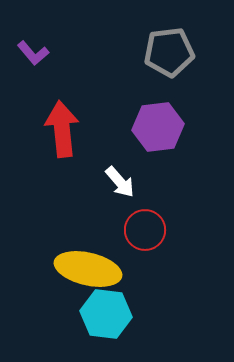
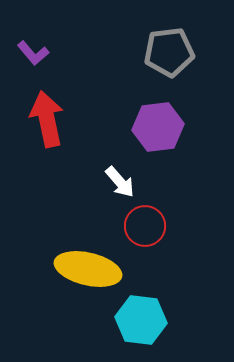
red arrow: moved 15 px left, 10 px up; rotated 6 degrees counterclockwise
red circle: moved 4 px up
cyan hexagon: moved 35 px right, 6 px down
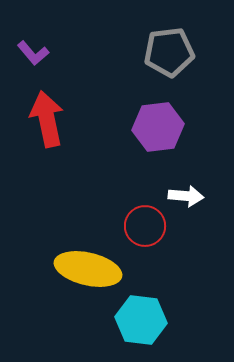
white arrow: moved 66 px right, 14 px down; rotated 44 degrees counterclockwise
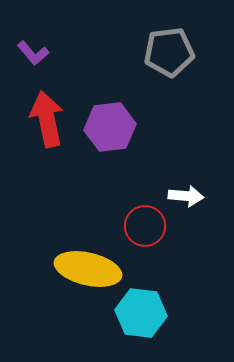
purple hexagon: moved 48 px left
cyan hexagon: moved 7 px up
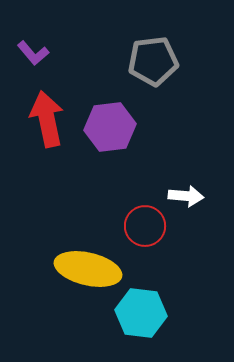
gray pentagon: moved 16 px left, 9 px down
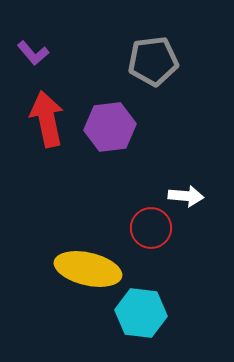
red circle: moved 6 px right, 2 px down
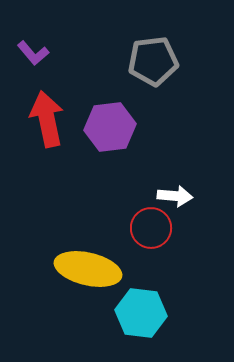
white arrow: moved 11 px left
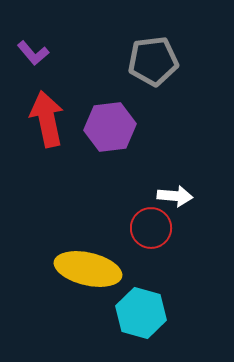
cyan hexagon: rotated 9 degrees clockwise
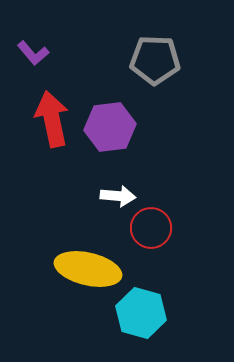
gray pentagon: moved 2 px right, 1 px up; rotated 9 degrees clockwise
red arrow: moved 5 px right
white arrow: moved 57 px left
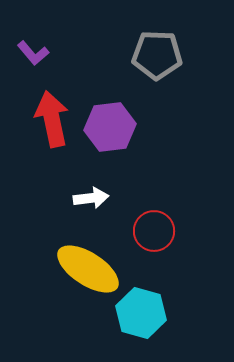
gray pentagon: moved 2 px right, 5 px up
white arrow: moved 27 px left, 2 px down; rotated 12 degrees counterclockwise
red circle: moved 3 px right, 3 px down
yellow ellipse: rotated 20 degrees clockwise
